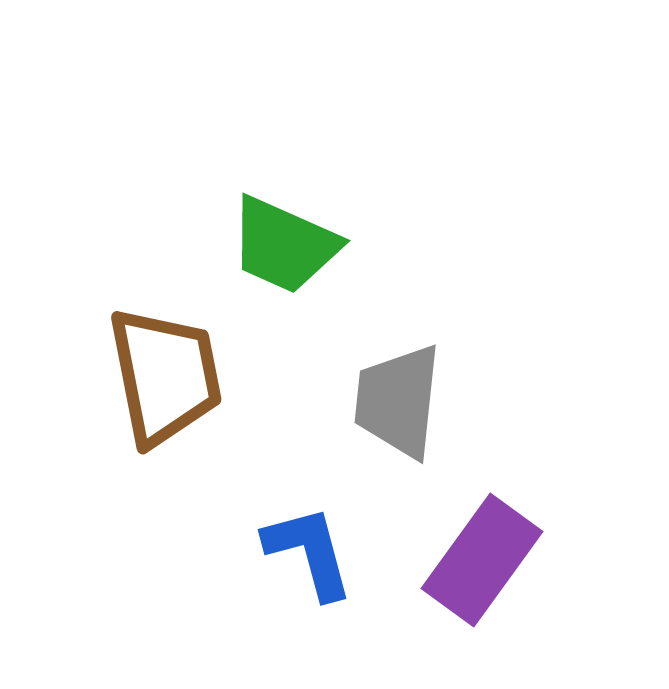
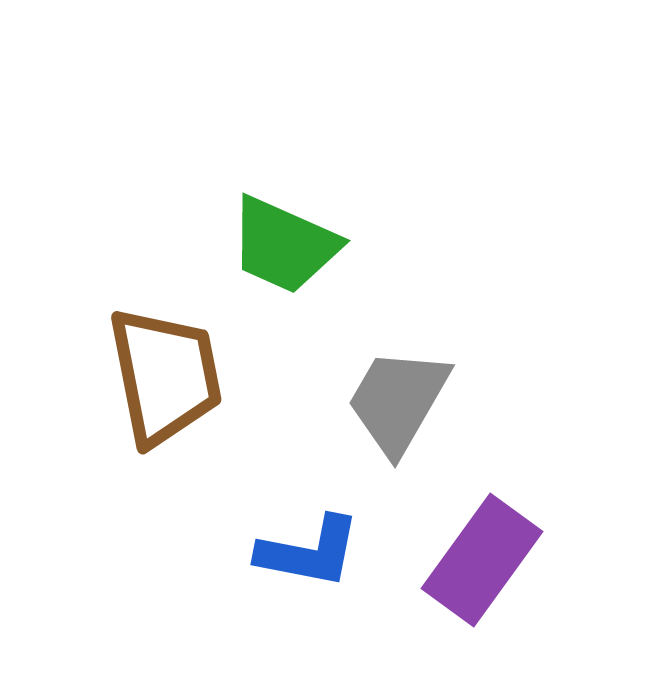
gray trapezoid: rotated 24 degrees clockwise
blue L-shape: rotated 116 degrees clockwise
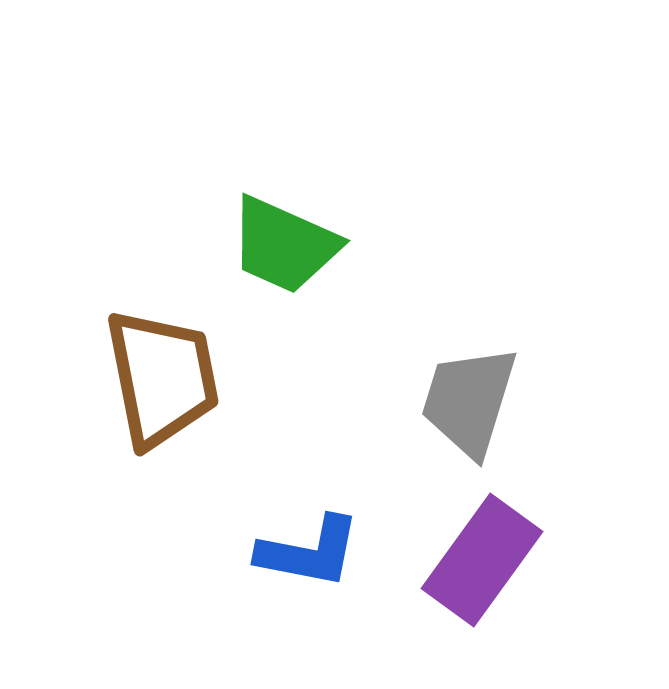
brown trapezoid: moved 3 px left, 2 px down
gray trapezoid: moved 71 px right; rotated 13 degrees counterclockwise
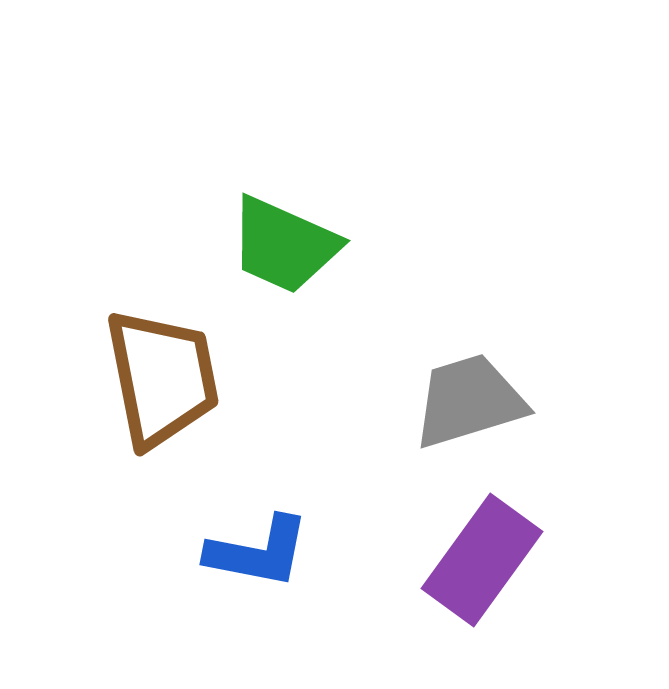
gray trapezoid: rotated 56 degrees clockwise
blue L-shape: moved 51 px left
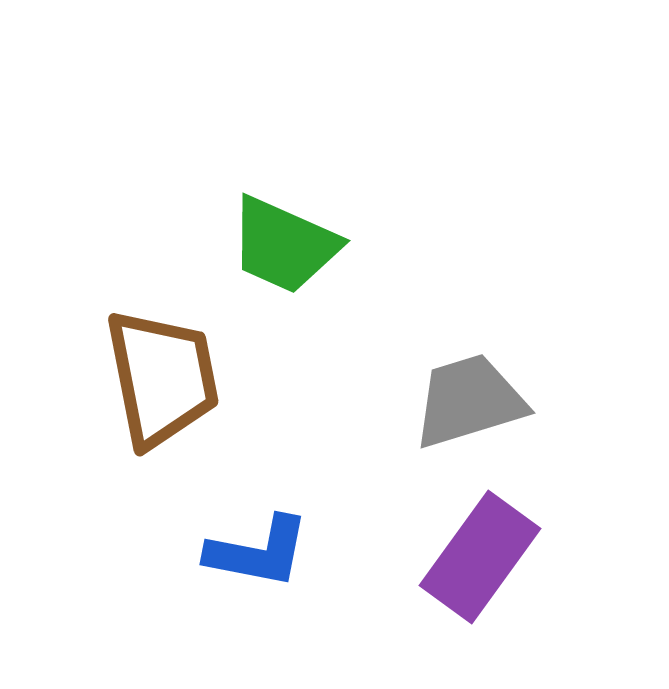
purple rectangle: moved 2 px left, 3 px up
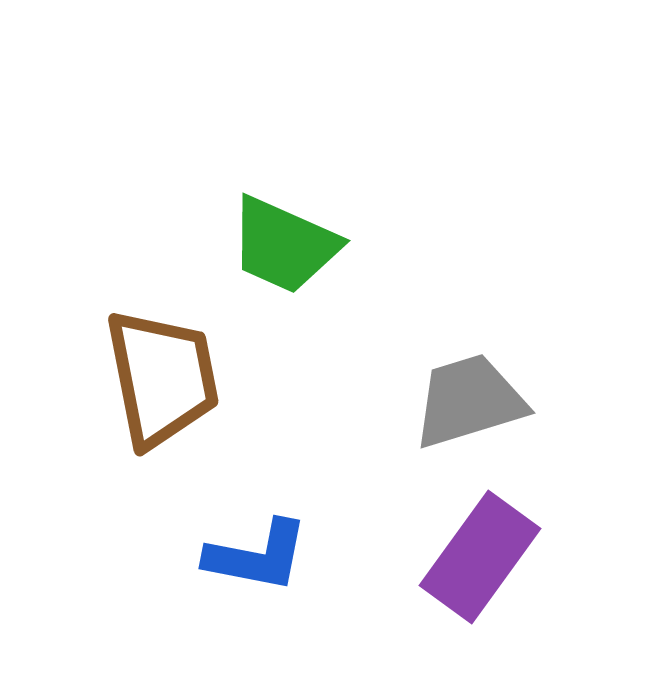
blue L-shape: moved 1 px left, 4 px down
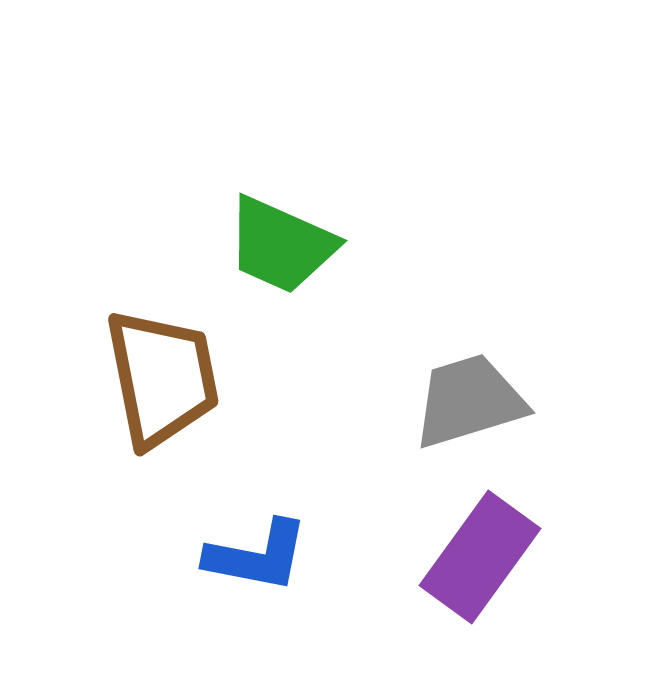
green trapezoid: moved 3 px left
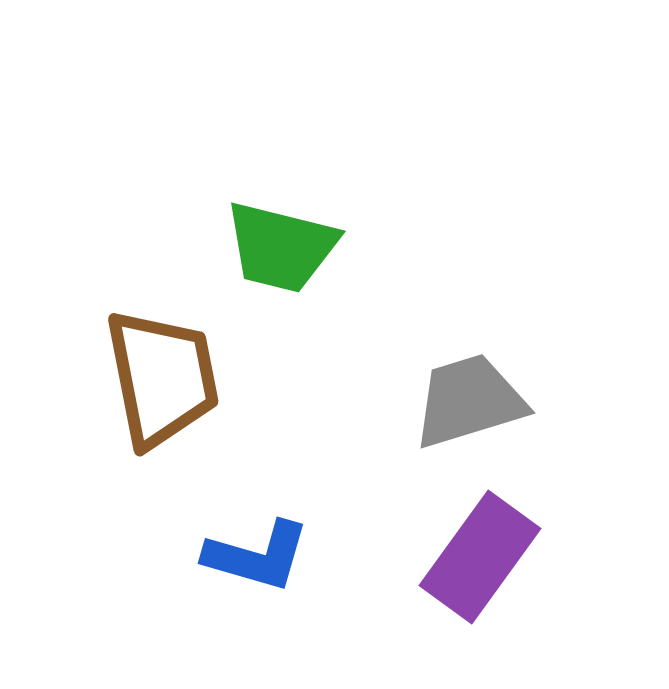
green trapezoid: moved 2 px down; rotated 10 degrees counterclockwise
blue L-shape: rotated 5 degrees clockwise
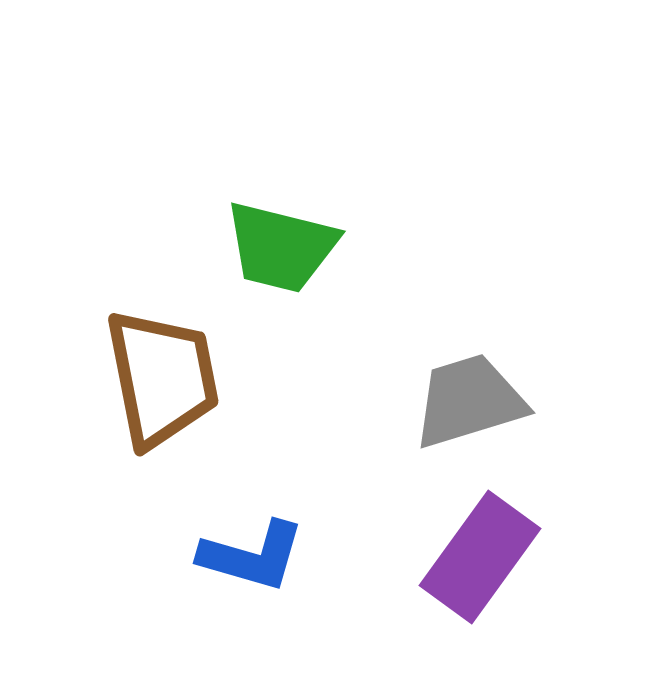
blue L-shape: moved 5 px left
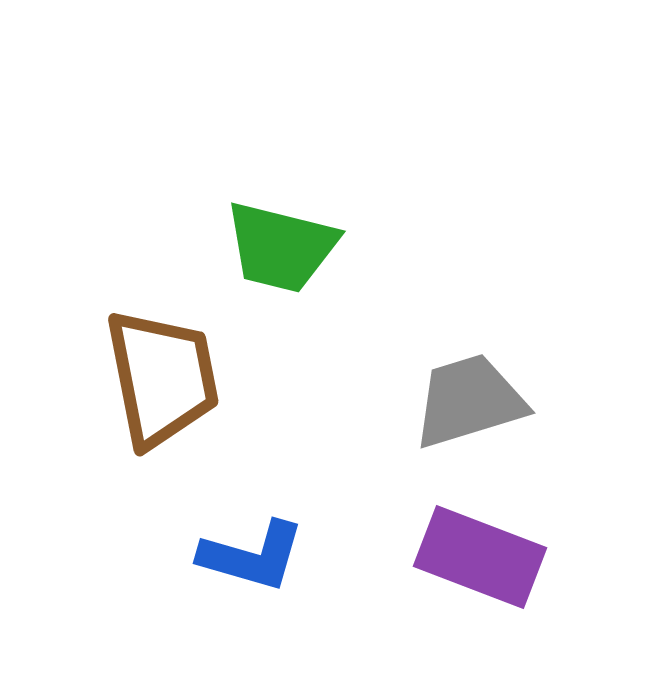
purple rectangle: rotated 75 degrees clockwise
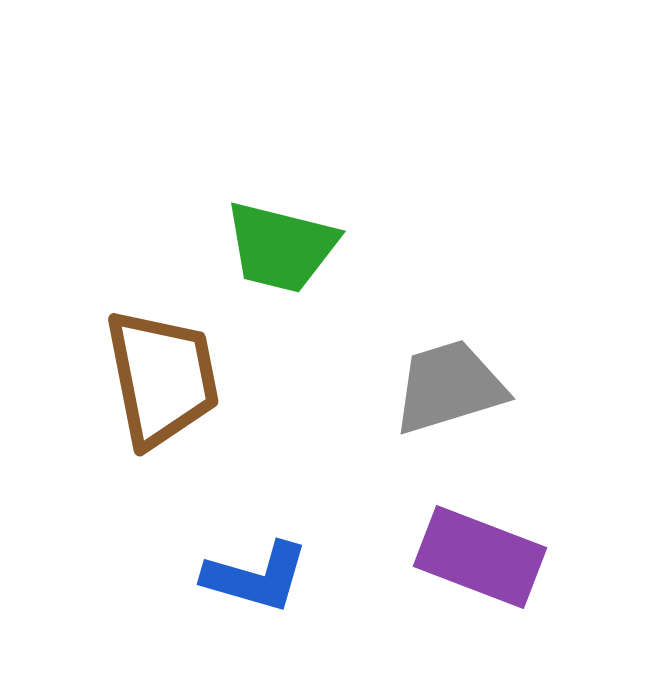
gray trapezoid: moved 20 px left, 14 px up
blue L-shape: moved 4 px right, 21 px down
